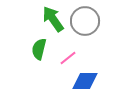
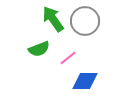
green semicircle: rotated 125 degrees counterclockwise
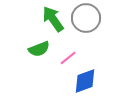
gray circle: moved 1 px right, 3 px up
blue diamond: rotated 20 degrees counterclockwise
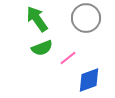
green arrow: moved 16 px left
green semicircle: moved 3 px right, 1 px up
blue diamond: moved 4 px right, 1 px up
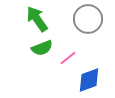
gray circle: moved 2 px right, 1 px down
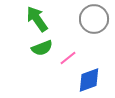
gray circle: moved 6 px right
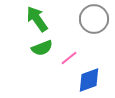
pink line: moved 1 px right
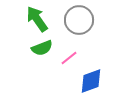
gray circle: moved 15 px left, 1 px down
blue diamond: moved 2 px right, 1 px down
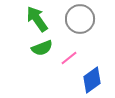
gray circle: moved 1 px right, 1 px up
blue diamond: moved 1 px right, 1 px up; rotated 16 degrees counterclockwise
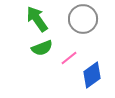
gray circle: moved 3 px right
blue diamond: moved 5 px up
